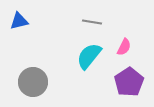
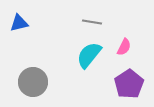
blue triangle: moved 2 px down
cyan semicircle: moved 1 px up
purple pentagon: moved 2 px down
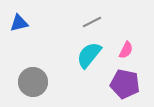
gray line: rotated 36 degrees counterclockwise
pink semicircle: moved 2 px right, 3 px down
purple pentagon: moved 4 px left; rotated 28 degrees counterclockwise
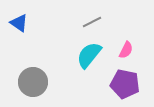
blue triangle: rotated 48 degrees clockwise
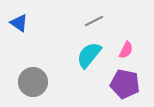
gray line: moved 2 px right, 1 px up
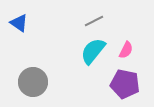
cyan semicircle: moved 4 px right, 4 px up
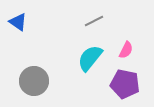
blue triangle: moved 1 px left, 1 px up
cyan semicircle: moved 3 px left, 7 px down
gray circle: moved 1 px right, 1 px up
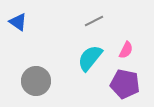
gray circle: moved 2 px right
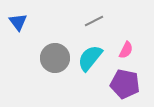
blue triangle: rotated 18 degrees clockwise
gray circle: moved 19 px right, 23 px up
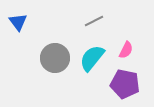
cyan semicircle: moved 2 px right
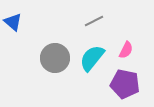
blue triangle: moved 5 px left; rotated 12 degrees counterclockwise
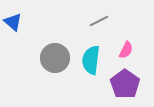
gray line: moved 5 px right
cyan semicircle: moved 1 px left, 2 px down; rotated 32 degrees counterclockwise
purple pentagon: rotated 24 degrees clockwise
